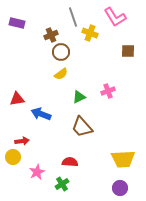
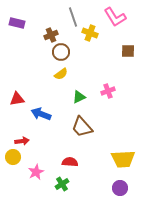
pink star: moved 1 px left
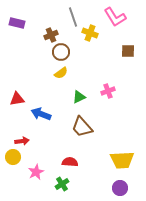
yellow semicircle: moved 1 px up
yellow trapezoid: moved 1 px left, 1 px down
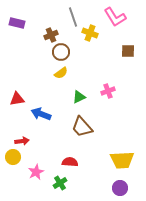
green cross: moved 2 px left, 1 px up
